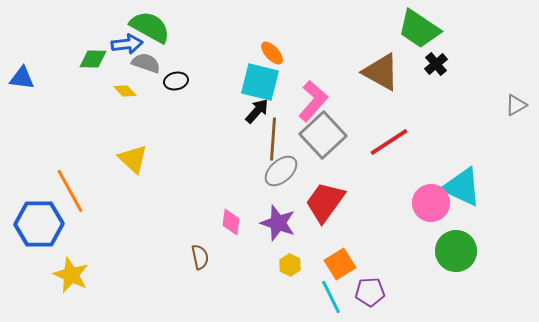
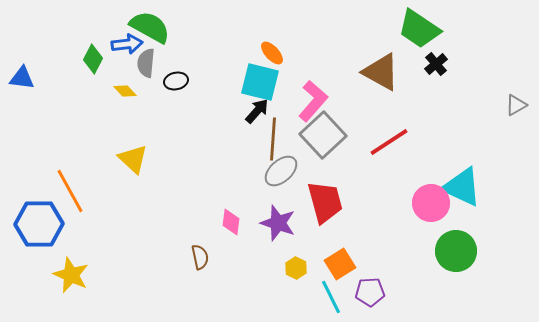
green diamond: rotated 64 degrees counterclockwise
gray semicircle: rotated 104 degrees counterclockwise
red trapezoid: rotated 129 degrees clockwise
yellow hexagon: moved 6 px right, 3 px down
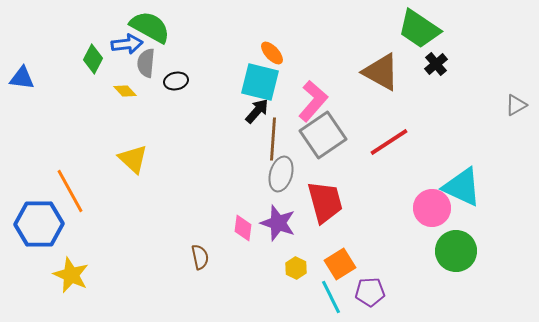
gray square: rotated 9 degrees clockwise
gray ellipse: moved 3 px down; rotated 32 degrees counterclockwise
pink circle: moved 1 px right, 5 px down
pink diamond: moved 12 px right, 6 px down
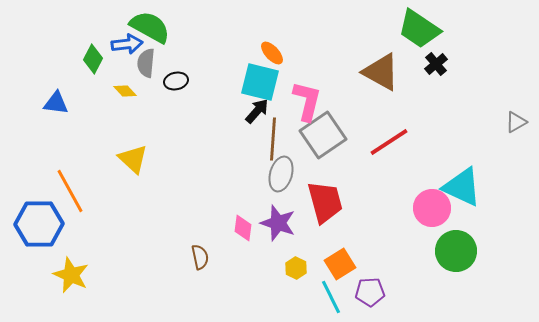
blue triangle: moved 34 px right, 25 px down
pink L-shape: moved 6 px left; rotated 27 degrees counterclockwise
gray triangle: moved 17 px down
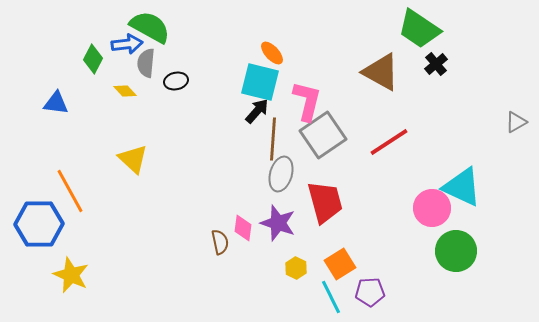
brown semicircle: moved 20 px right, 15 px up
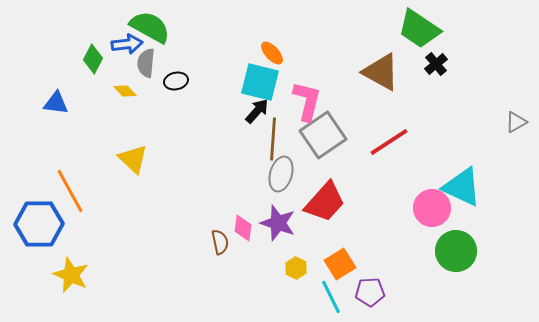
red trapezoid: rotated 57 degrees clockwise
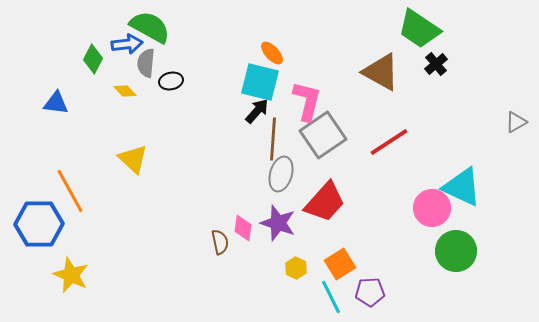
black ellipse: moved 5 px left
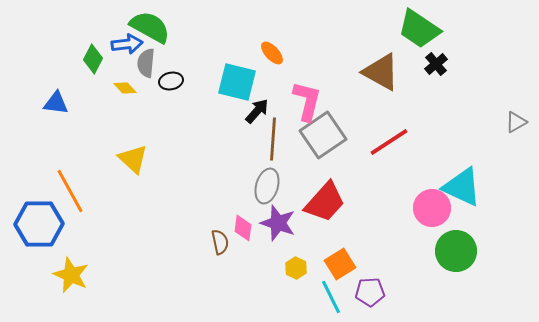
cyan square: moved 23 px left
yellow diamond: moved 3 px up
gray ellipse: moved 14 px left, 12 px down
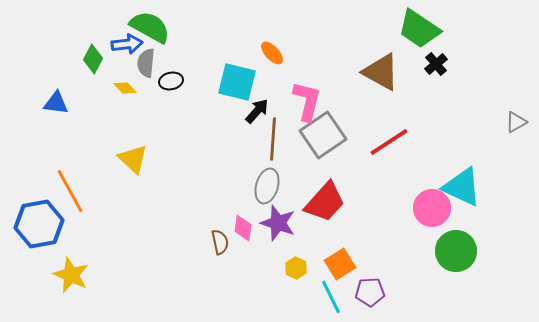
blue hexagon: rotated 9 degrees counterclockwise
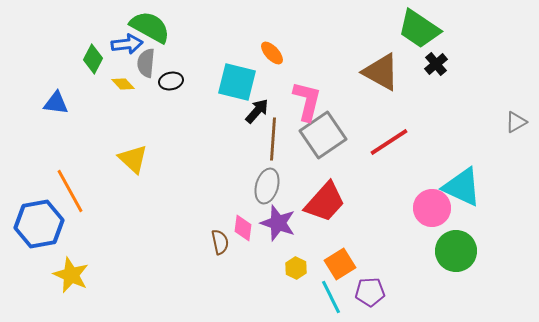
yellow diamond: moved 2 px left, 4 px up
